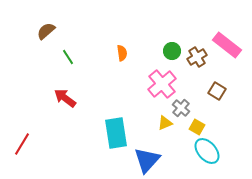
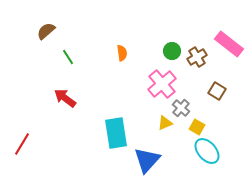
pink rectangle: moved 2 px right, 1 px up
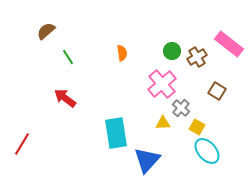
yellow triangle: moved 2 px left; rotated 21 degrees clockwise
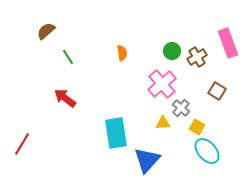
pink rectangle: moved 1 px left, 1 px up; rotated 32 degrees clockwise
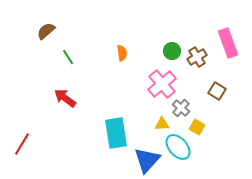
yellow triangle: moved 1 px left, 1 px down
cyan ellipse: moved 29 px left, 4 px up
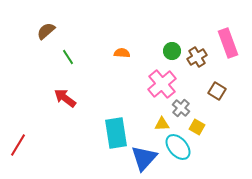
orange semicircle: rotated 77 degrees counterclockwise
red line: moved 4 px left, 1 px down
blue triangle: moved 3 px left, 2 px up
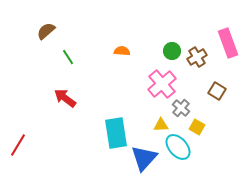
orange semicircle: moved 2 px up
yellow triangle: moved 1 px left, 1 px down
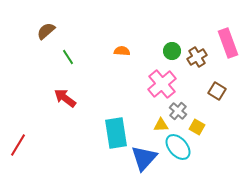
gray cross: moved 3 px left, 3 px down
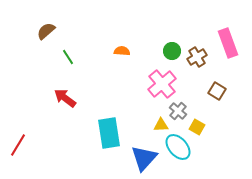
cyan rectangle: moved 7 px left
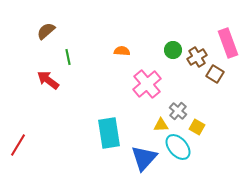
green circle: moved 1 px right, 1 px up
green line: rotated 21 degrees clockwise
pink cross: moved 15 px left
brown square: moved 2 px left, 17 px up
red arrow: moved 17 px left, 18 px up
